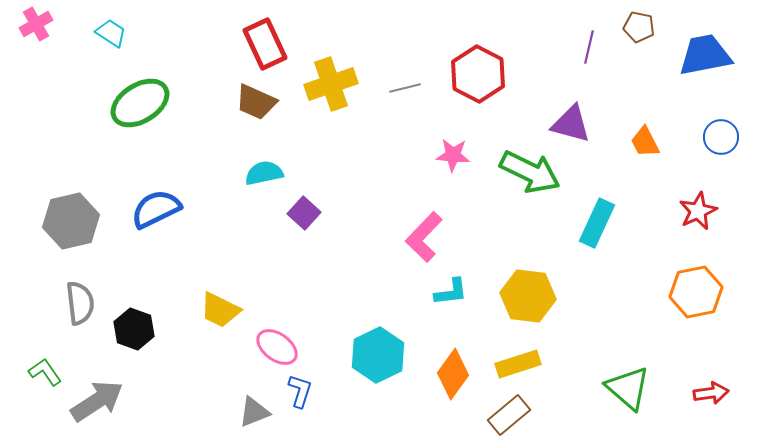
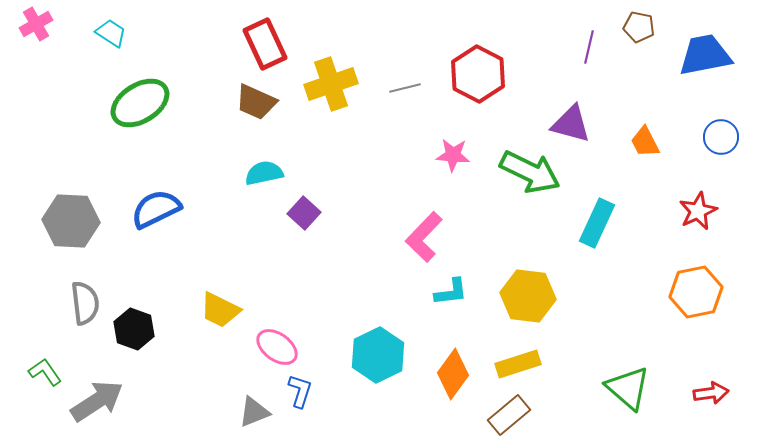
gray hexagon: rotated 16 degrees clockwise
gray semicircle: moved 5 px right
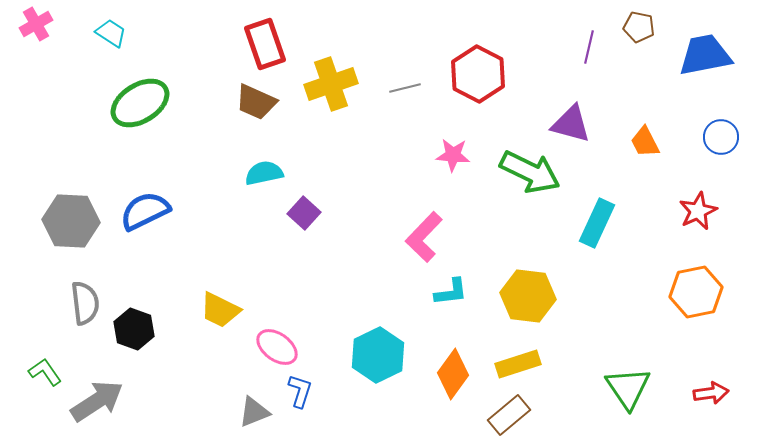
red rectangle: rotated 6 degrees clockwise
blue semicircle: moved 11 px left, 2 px down
green triangle: rotated 15 degrees clockwise
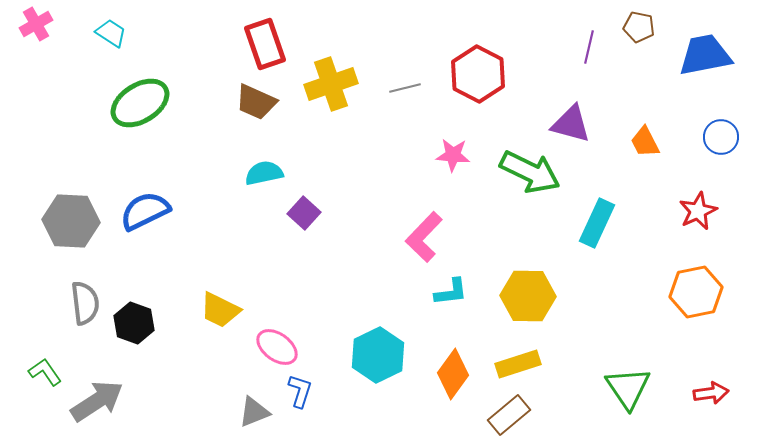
yellow hexagon: rotated 6 degrees counterclockwise
black hexagon: moved 6 px up
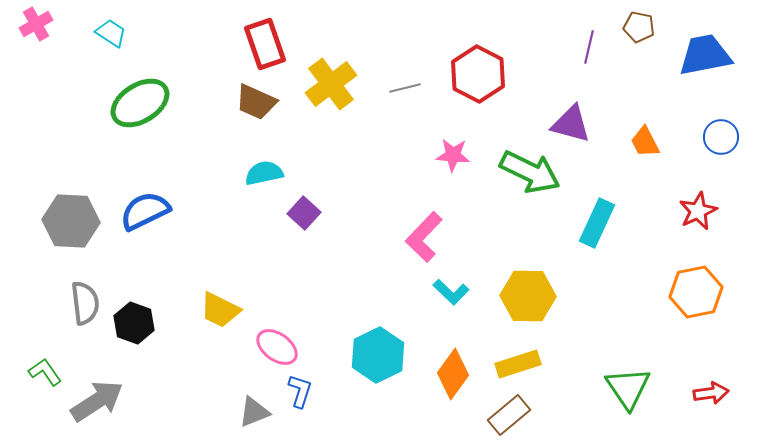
yellow cross: rotated 18 degrees counterclockwise
cyan L-shape: rotated 51 degrees clockwise
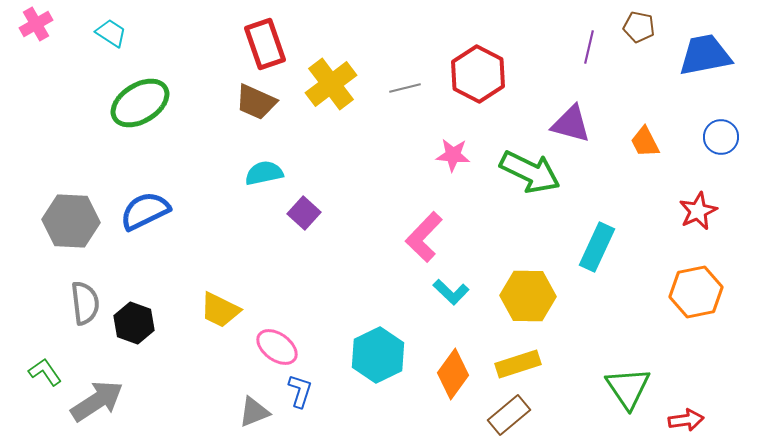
cyan rectangle: moved 24 px down
red arrow: moved 25 px left, 27 px down
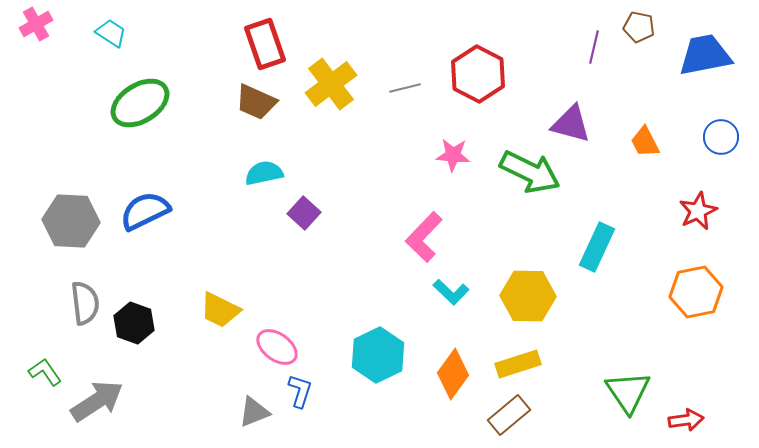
purple line: moved 5 px right
green triangle: moved 4 px down
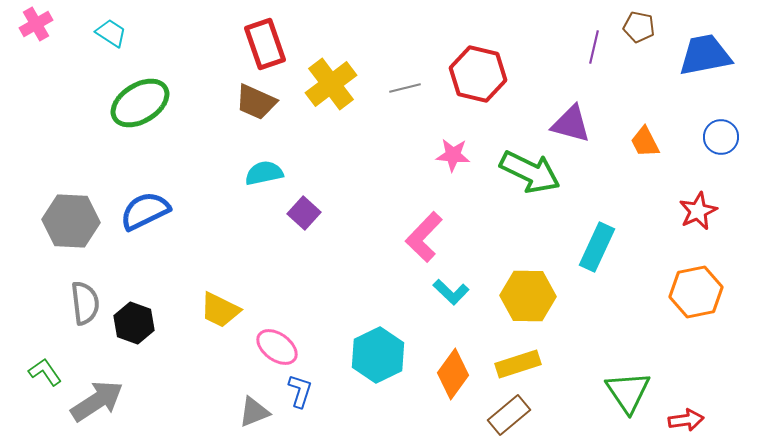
red hexagon: rotated 14 degrees counterclockwise
